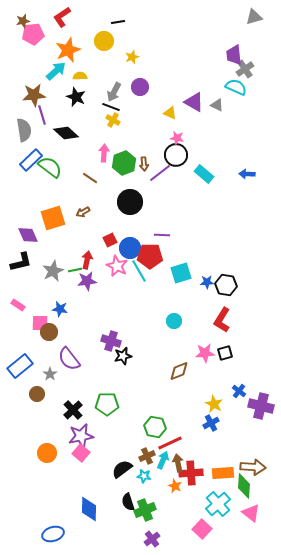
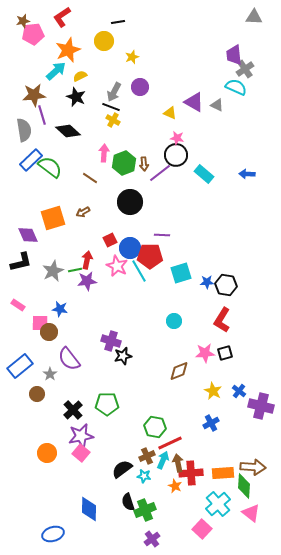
gray triangle at (254, 17): rotated 18 degrees clockwise
yellow semicircle at (80, 76): rotated 24 degrees counterclockwise
black diamond at (66, 133): moved 2 px right, 2 px up
yellow star at (214, 404): moved 1 px left, 13 px up
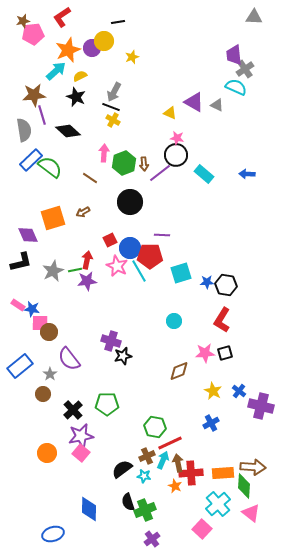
purple circle at (140, 87): moved 48 px left, 39 px up
blue star at (60, 309): moved 28 px left
brown circle at (37, 394): moved 6 px right
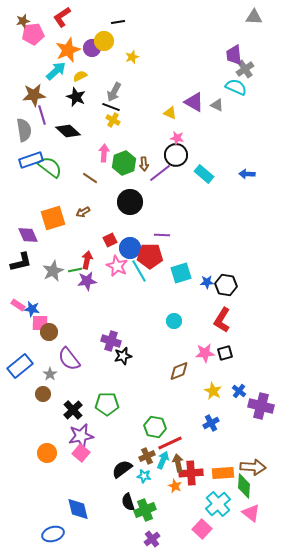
blue rectangle at (31, 160): rotated 25 degrees clockwise
blue diamond at (89, 509): moved 11 px left; rotated 15 degrees counterclockwise
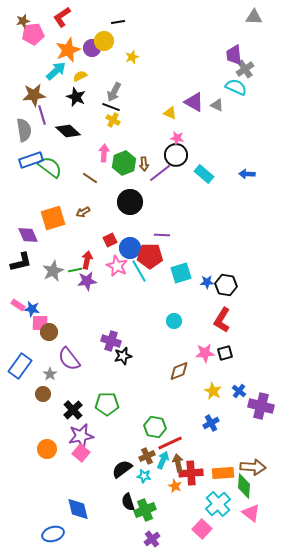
blue rectangle at (20, 366): rotated 15 degrees counterclockwise
orange circle at (47, 453): moved 4 px up
